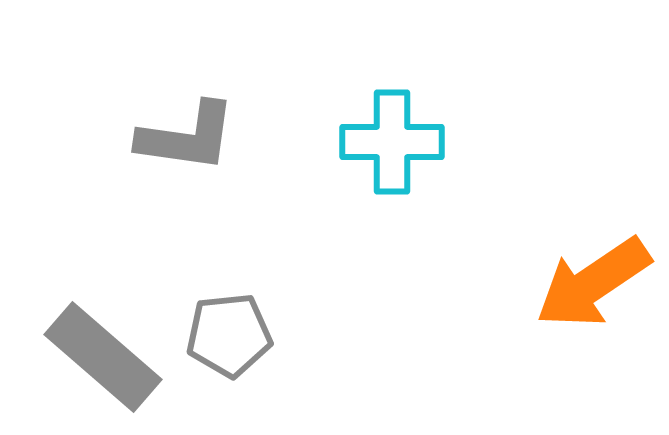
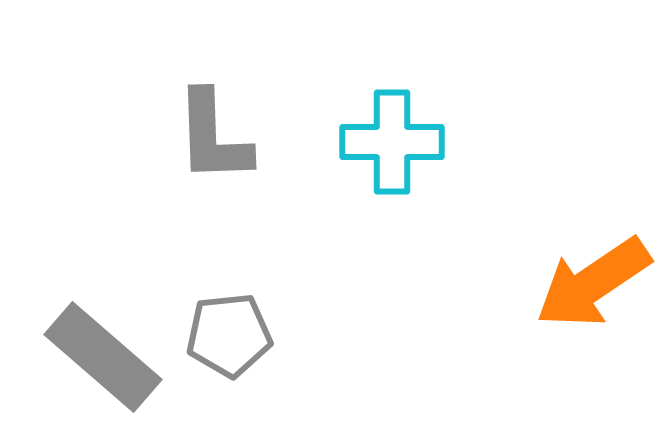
gray L-shape: moved 26 px right; rotated 80 degrees clockwise
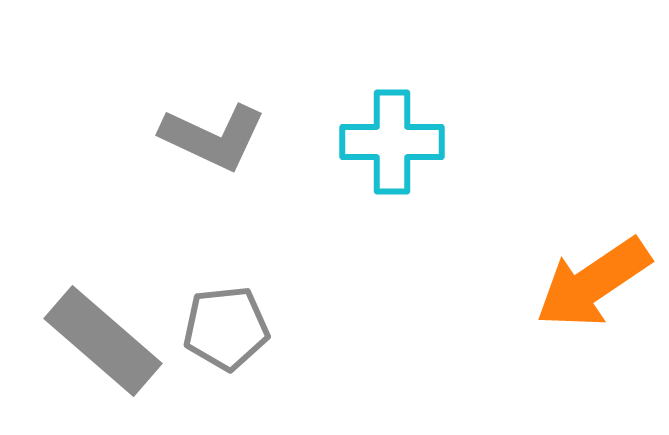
gray L-shape: rotated 63 degrees counterclockwise
gray pentagon: moved 3 px left, 7 px up
gray rectangle: moved 16 px up
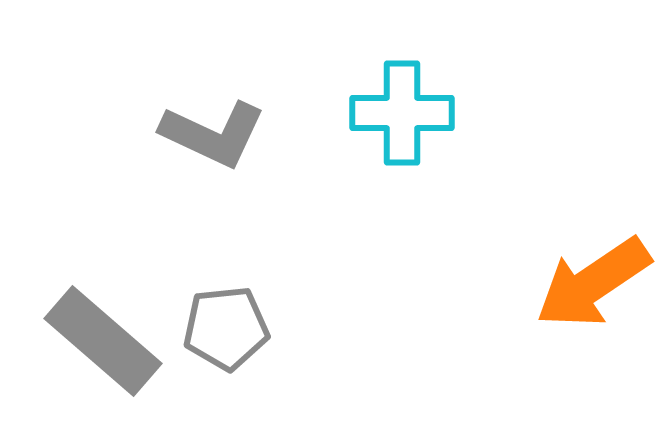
gray L-shape: moved 3 px up
cyan cross: moved 10 px right, 29 px up
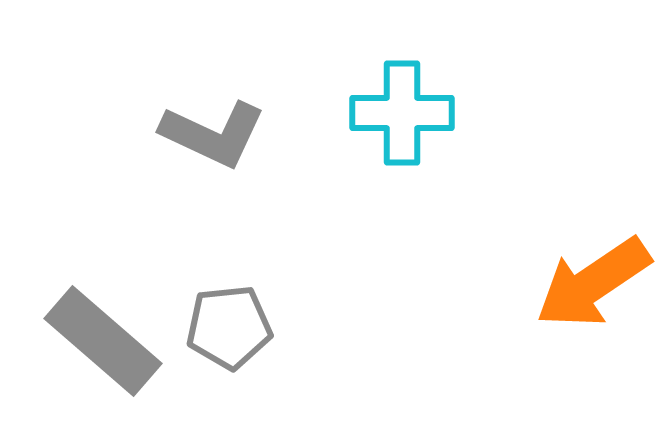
gray pentagon: moved 3 px right, 1 px up
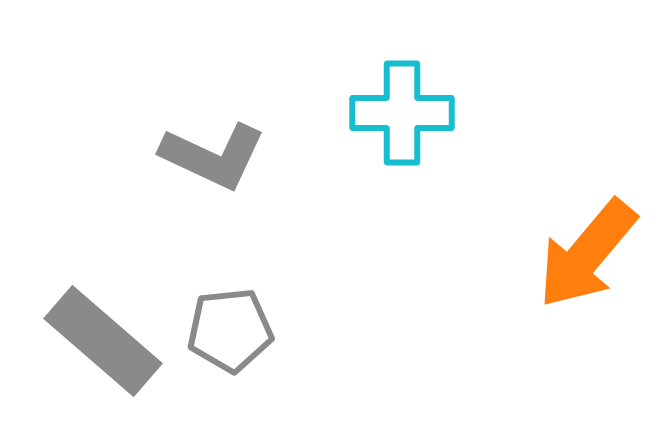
gray L-shape: moved 22 px down
orange arrow: moved 6 px left, 29 px up; rotated 16 degrees counterclockwise
gray pentagon: moved 1 px right, 3 px down
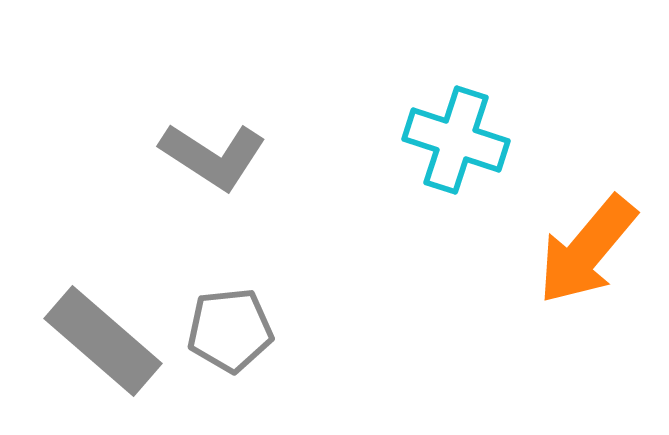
cyan cross: moved 54 px right, 27 px down; rotated 18 degrees clockwise
gray L-shape: rotated 8 degrees clockwise
orange arrow: moved 4 px up
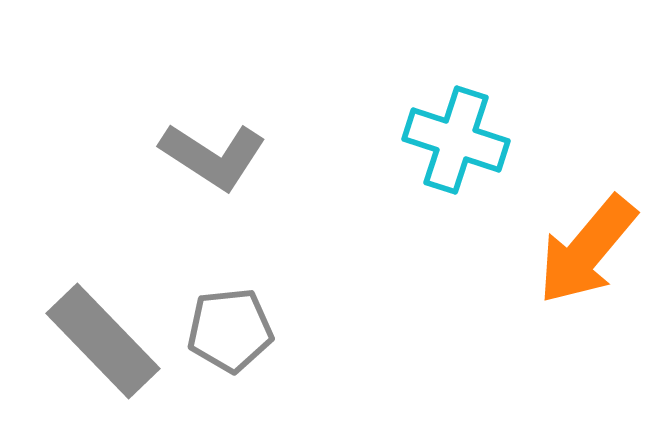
gray rectangle: rotated 5 degrees clockwise
